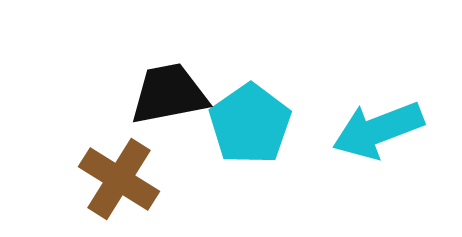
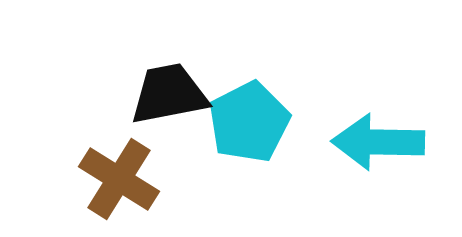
cyan pentagon: moved 1 px left, 2 px up; rotated 8 degrees clockwise
cyan arrow: moved 12 px down; rotated 22 degrees clockwise
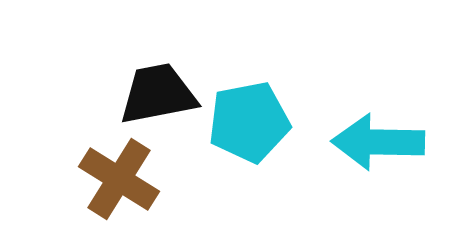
black trapezoid: moved 11 px left
cyan pentagon: rotated 16 degrees clockwise
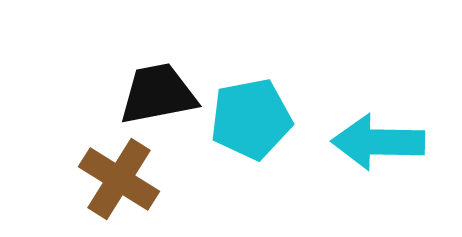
cyan pentagon: moved 2 px right, 3 px up
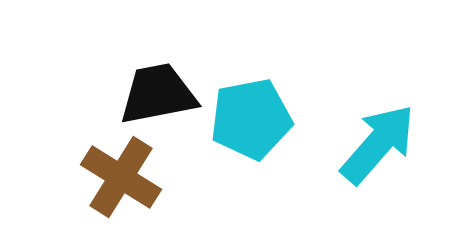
cyan arrow: moved 2 px down; rotated 130 degrees clockwise
brown cross: moved 2 px right, 2 px up
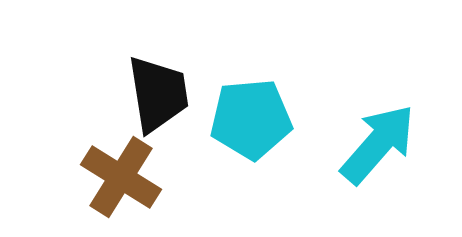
black trapezoid: rotated 92 degrees clockwise
cyan pentagon: rotated 6 degrees clockwise
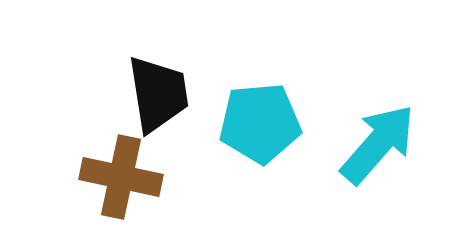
cyan pentagon: moved 9 px right, 4 px down
brown cross: rotated 20 degrees counterclockwise
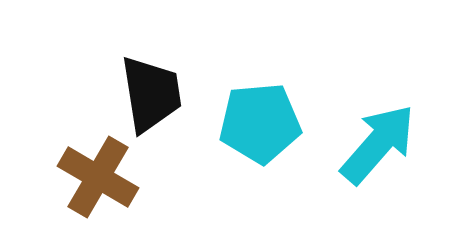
black trapezoid: moved 7 px left
brown cross: moved 23 px left; rotated 18 degrees clockwise
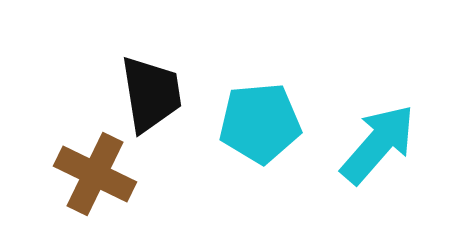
brown cross: moved 3 px left, 3 px up; rotated 4 degrees counterclockwise
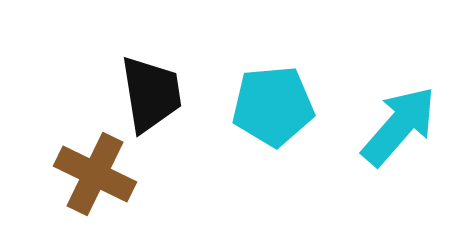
cyan pentagon: moved 13 px right, 17 px up
cyan arrow: moved 21 px right, 18 px up
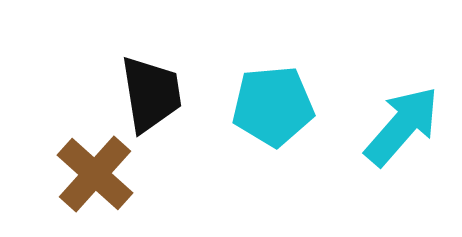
cyan arrow: moved 3 px right
brown cross: rotated 16 degrees clockwise
